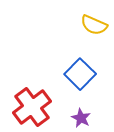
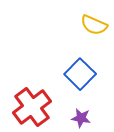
purple star: rotated 18 degrees counterclockwise
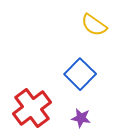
yellow semicircle: rotated 12 degrees clockwise
red cross: moved 1 px down
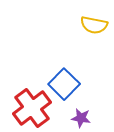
yellow semicircle: rotated 24 degrees counterclockwise
blue square: moved 16 px left, 10 px down
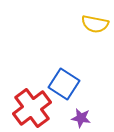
yellow semicircle: moved 1 px right, 1 px up
blue square: rotated 12 degrees counterclockwise
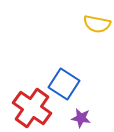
yellow semicircle: moved 2 px right
red cross: rotated 18 degrees counterclockwise
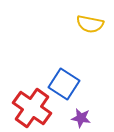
yellow semicircle: moved 7 px left
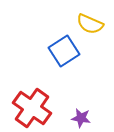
yellow semicircle: rotated 12 degrees clockwise
blue square: moved 33 px up; rotated 24 degrees clockwise
